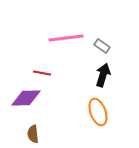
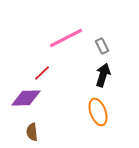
pink line: rotated 20 degrees counterclockwise
gray rectangle: rotated 28 degrees clockwise
red line: rotated 54 degrees counterclockwise
brown semicircle: moved 1 px left, 2 px up
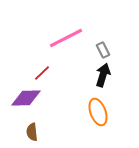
gray rectangle: moved 1 px right, 4 px down
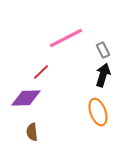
red line: moved 1 px left, 1 px up
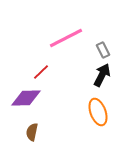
black arrow: moved 1 px left; rotated 10 degrees clockwise
brown semicircle: rotated 18 degrees clockwise
